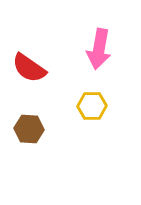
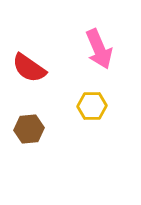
pink arrow: rotated 33 degrees counterclockwise
brown hexagon: rotated 8 degrees counterclockwise
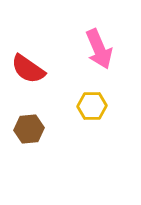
red semicircle: moved 1 px left, 1 px down
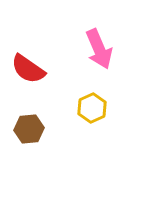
yellow hexagon: moved 2 px down; rotated 24 degrees counterclockwise
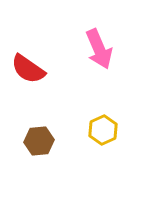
yellow hexagon: moved 11 px right, 22 px down
brown hexagon: moved 10 px right, 12 px down
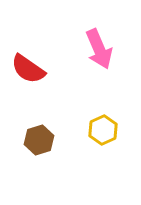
brown hexagon: moved 1 px up; rotated 12 degrees counterclockwise
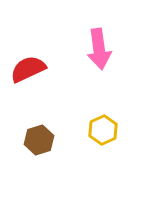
pink arrow: rotated 15 degrees clockwise
red semicircle: rotated 120 degrees clockwise
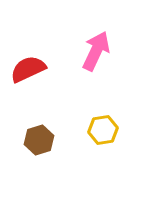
pink arrow: moved 3 px left, 2 px down; rotated 147 degrees counterclockwise
yellow hexagon: rotated 16 degrees clockwise
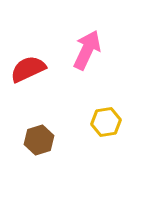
pink arrow: moved 9 px left, 1 px up
yellow hexagon: moved 3 px right, 8 px up
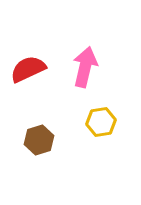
pink arrow: moved 2 px left, 17 px down; rotated 12 degrees counterclockwise
yellow hexagon: moved 5 px left
